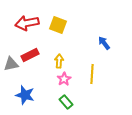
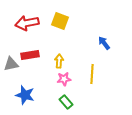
yellow square: moved 2 px right, 4 px up
red rectangle: rotated 18 degrees clockwise
pink star: rotated 24 degrees clockwise
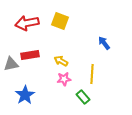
yellow arrow: moved 2 px right; rotated 64 degrees counterclockwise
blue star: rotated 24 degrees clockwise
green rectangle: moved 17 px right, 5 px up
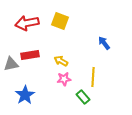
yellow line: moved 1 px right, 3 px down
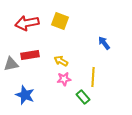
blue star: rotated 18 degrees counterclockwise
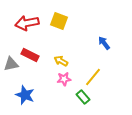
yellow square: moved 1 px left
red rectangle: rotated 36 degrees clockwise
yellow line: rotated 36 degrees clockwise
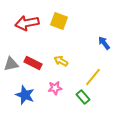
red rectangle: moved 3 px right, 8 px down
pink star: moved 9 px left, 9 px down
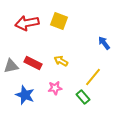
gray triangle: moved 2 px down
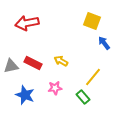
yellow square: moved 33 px right
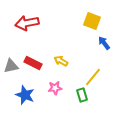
green rectangle: moved 1 px left, 2 px up; rotated 24 degrees clockwise
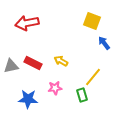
blue star: moved 3 px right, 4 px down; rotated 18 degrees counterclockwise
